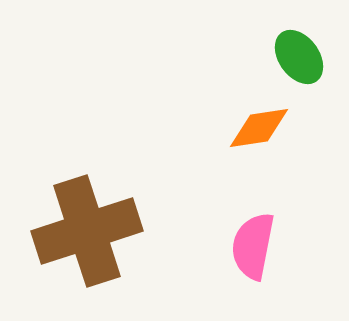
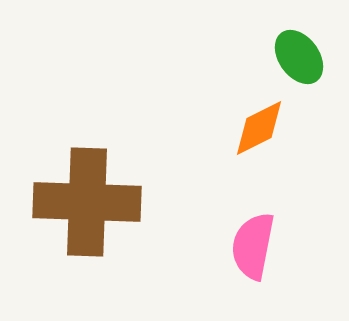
orange diamond: rotated 18 degrees counterclockwise
brown cross: moved 29 px up; rotated 20 degrees clockwise
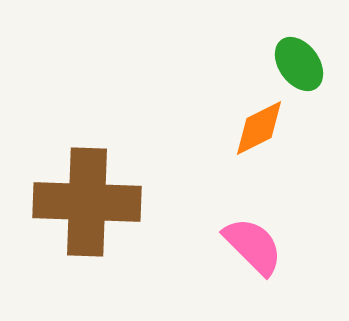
green ellipse: moved 7 px down
pink semicircle: rotated 124 degrees clockwise
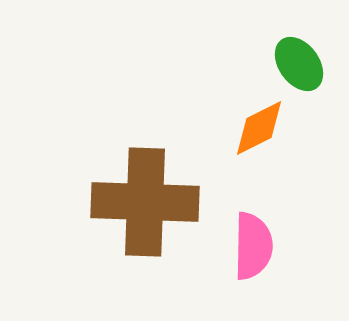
brown cross: moved 58 px right
pink semicircle: rotated 46 degrees clockwise
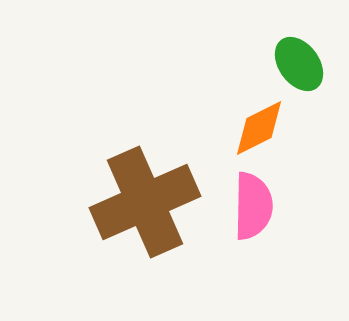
brown cross: rotated 26 degrees counterclockwise
pink semicircle: moved 40 px up
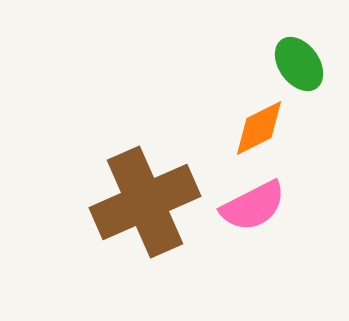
pink semicircle: rotated 62 degrees clockwise
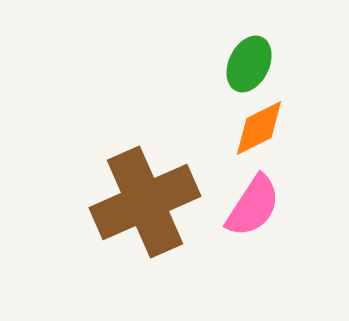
green ellipse: moved 50 px left; rotated 62 degrees clockwise
pink semicircle: rotated 30 degrees counterclockwise
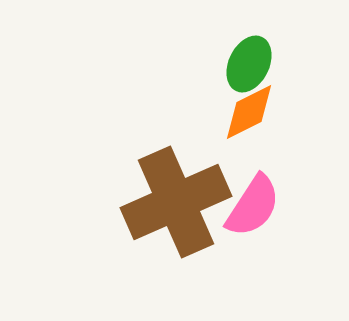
orange diamond: moved 10 px left, 16 px up
brown cross: moved 31 px right
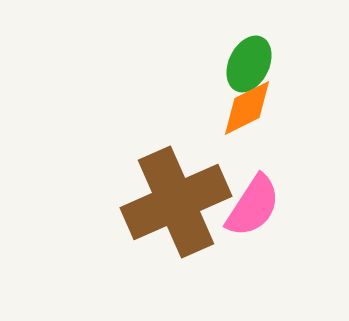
orange diamond: moved 2 px left, 4 px up
